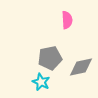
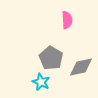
gray pentagon: moved 1 px right; rotated 30 degrees counterclockwise
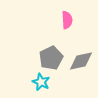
gray pentagon: rotated 15 degrees clockwise
gray diamond: moved 6 px up
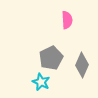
gray diamond: moved 1 px right, 4 px down; rotated 55 degrees counterclockwise
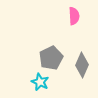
pink semicircle: moved 7 px right, 4 px up
cyan star: moved 1 px left
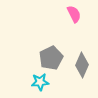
pink semicircle: moved 2 px up; rotated 24 degrees counterclockwise
cyan star: rotated 30 degrees counterclockwise
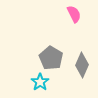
gray pentagon: rotated 15 degrees counterclockwise
cyan star: rotated 30 degrees counterclockwise
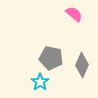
pink semicircle: rotated 24 degrees counterclockwise
gray pentagon: rotated 20 degrees counterclockwise
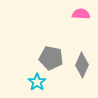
pink semicircle: moved 7 px right; rotated 36 degrees counterclockwise
cyan star: moved 3 px left
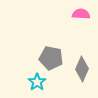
gray diamond: moved 4 px down
